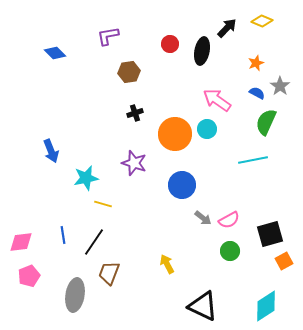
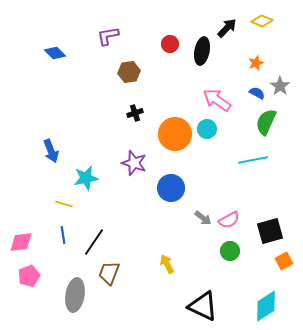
blue circle: moved 11 px left, 3 px down
yellow line: moved 39 px left
black square: moved 3 px up
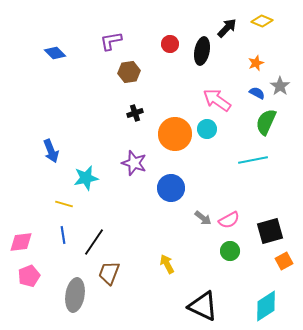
purple L-shape: moved 3 px right, 5 px down
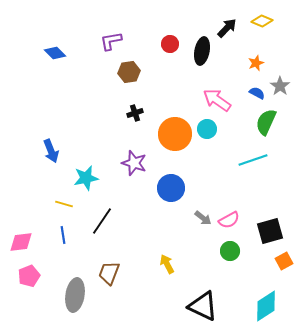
cyan line: rotated 8 degrees counterclockwise
black line: moved 8 px right, 21 px up
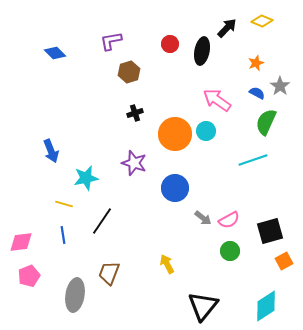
brown hexagon: rotated 10 degrees counterclockwise
cyan circle: moved 1 px left, 2 px down
blue circle: moved 4 px right
black triangle: rotated 44 degrees clockwise
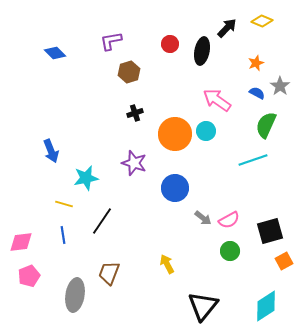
green semicircle: moved 3 px down
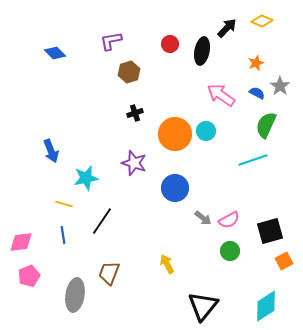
pink arrow: moved 4 px right, 5 px up
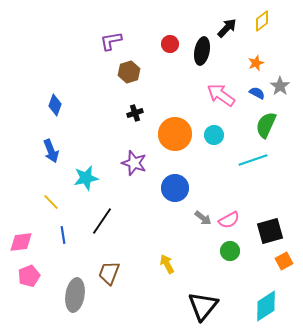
yellow diamond: rotated 60 degrees counterclockwise
blue diamond: moved 52 px down; rotated 65 degrees clockwise
cyan circle: moved 8 px right, 4 px down
yellow line: moved 13 px left, 2 px up; rotated 30 degrees clockwise
